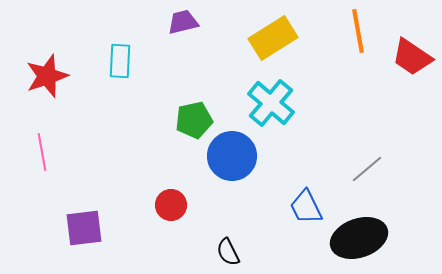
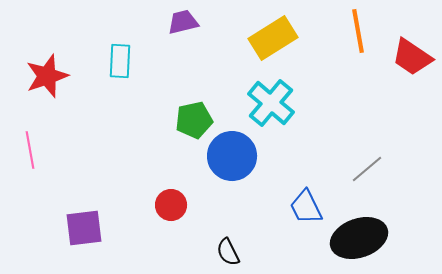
pink line: moved 12 px left, 2 px up
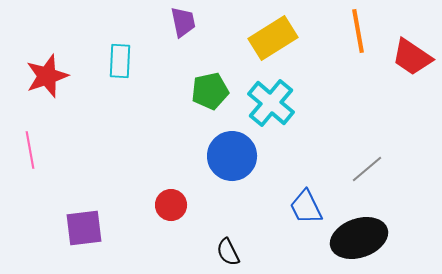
purple trapezoid: rotated 92 degrees clockwise
green pentagon: moved 16 px right, 29 px up
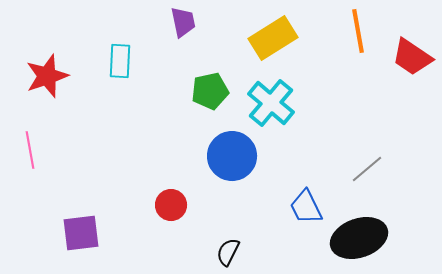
purple square: moved 3 px left, 5 px down
black semicircle: rotated 52 degrees clockwise
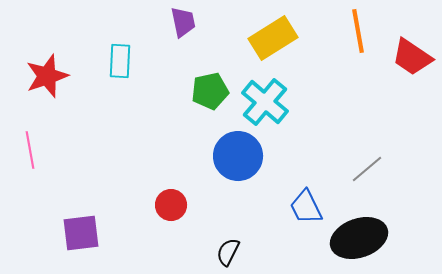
cyan cross: moved 6 px left, 1 px up
blue circle: moved 6 px right
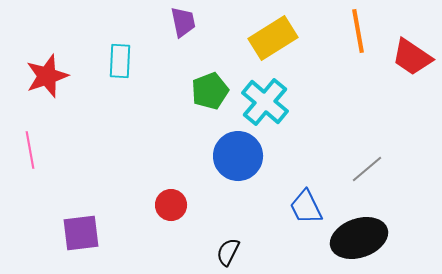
green pentagon: rotated 9 degrees counterclockwise
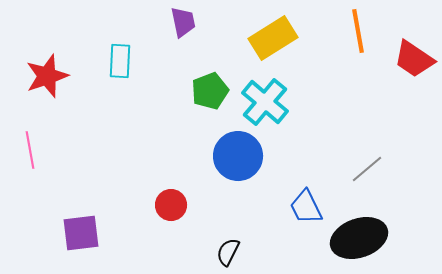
red trapezoid: moved 2 px right, 2 px down
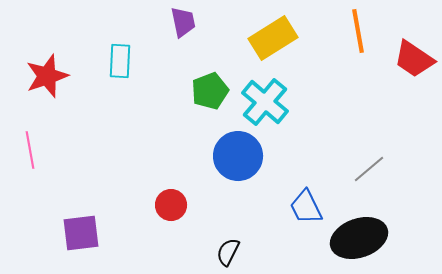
gray line: moved 2 px right
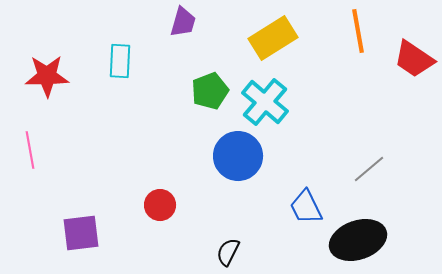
purple trapezoid: rotated 28 degrees clockwise
red star: rotated 18 degrees clockwise
red circle: moved 11 px left
black ellipse: moved 1 px left, 2 px down
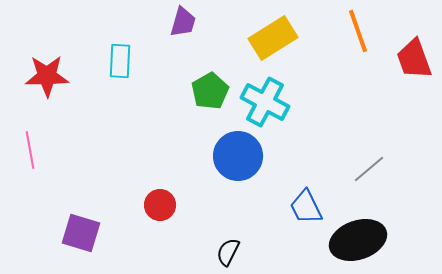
orange line: rotated 9 degrees counterclockwise
red trapezoid: rotated 36 degrees clockwise
green pentagon: rotated 9 degrees counterclockwise
cyan cross: rotated 12 degrees counterclockwise
purple square: rotated 24 degrees clockwise
